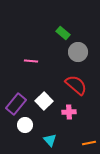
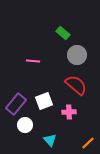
gray circle: moved 1 px left, 3 px down
pink line: moved 2 px right
white square: rotated 24 degrees clockwise
orange line: moved 1 px left; rotated 32 degrees counterclockwise
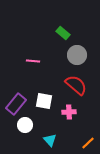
white square: rotated 30 degrees clockwise
